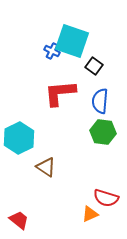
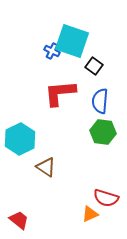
cyan hexagon: moved 1 px right, 1 px down
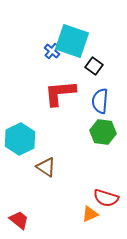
blue cross: rotated 14 degrees clockwise
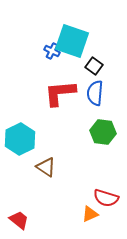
blue cross: rotated 14 degrees counterclockwise
blue semicircle: moved 5 px left, 8 px up
